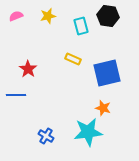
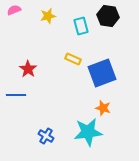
pink semicircle: moved 2 px left, 6 px up
blue square: moved 5 px left; rotated 8 degrees counterclockwise
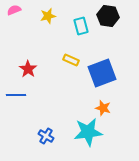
yellow rectangle: moved 2 px left, 1 px down
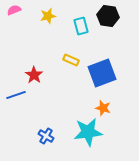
red star: moved 6 px right, 6 px down
blue line: rotated 18 degrees counterclockwise
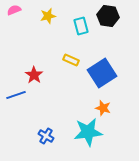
blue square: rotated 12 degrees counterclockwise
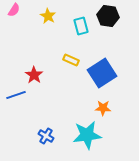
pink semicircle: rotated 144 degrees clockwise
yellow star: rotated 28 degrees counterclockwise
orange star: rotated 14 degrees counterclockwise
cyan star: moved 1 px left, 3 px down
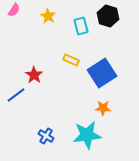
black hexagon: rotated 10 degrees clockwise
blue line: rotated 18 degrees counterclockwise
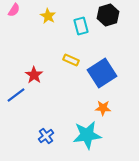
black hexagon: moved 1 px up; rotated 25 degrees clockwise
blue cross: rotated 21 degrees clockwise
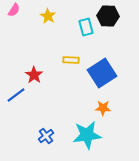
black hexagon: moved 1 px down; rotated 20 degrees clockwise
cyan rectangle: moved 5 px right, 1 px down
yellow rectangle: rotated 21 degrees counterclockwise
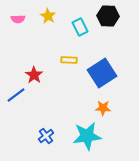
pink semicircle: moved 4 px right, 9 px down; rotated 56 degrees clockwise
cyan rectangle: moved 6 px left; rotated 12 degrees counterclockwise
yellow rectangle: moved 2 px left
cyan star: moved 1 px down
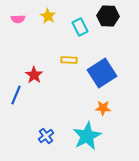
blue line: rotated 30 degrees counterclockwise
cyan star: rotated 20 degrees counterclockwise
